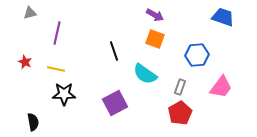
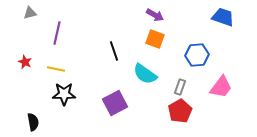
red pentagon: moved 2 px up
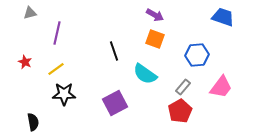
yellow line: rotated 48 degrees counterclockwise
gray rectangle: moved 3 px right; rotated 21 degrees clockwise
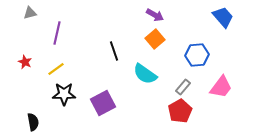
blue trapezoid: rotated 30 degrees clockwise
orange square: rotated 30 degrees clockwise
purple square: moved 12 px left
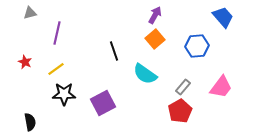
purple arrow: rotated 90 degrees counterclockwise
blue hexagon: moved 9 px up
black semicircle: moved 3 px left
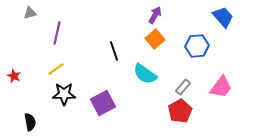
red star: moved 11 px left, 14 px down
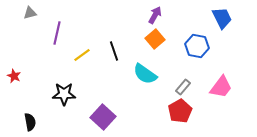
blue trapezoid: moved 1 px left, 1 px down; rotated 15 degrees clockwise
blue hexagon: rotated 15 degrees clockwise
yellow line: moved 26 px right, 14 px up
purple square: moved 14 px down; rotated 20 degrees counterclockwise
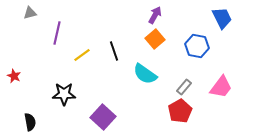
gray rectangle: moved 1 px right
